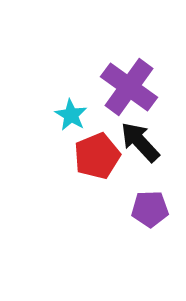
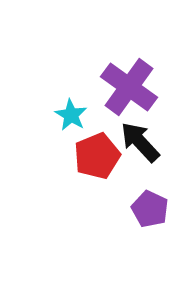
purple pentagon: rotated 27 degrees clockwise
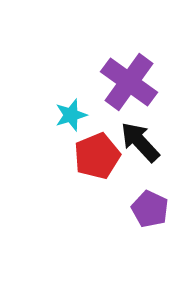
purple cross: moved 5 px up
cyan star: rotated 24 degrees clockwise
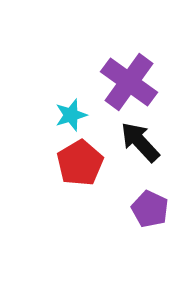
red pentagon: moved 17 px left, 7 px down; rotated 9 degrees counterclockwise
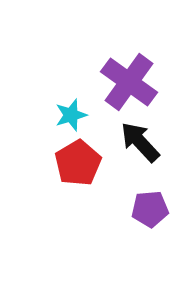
red pentagon: moved 2 px left
purple pentagon: rotated 30 degrees counterclockwise
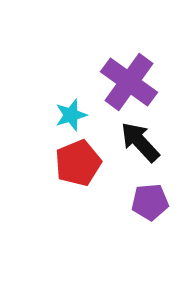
red pentagon: rotated 9 degrees clockwise
purple pentagon: moved 7 px up
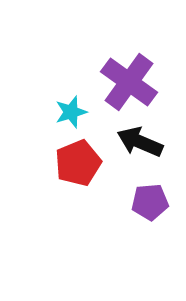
cyan star: moved 3 px up
black arrow: rotated 24 degrees counterclockwise
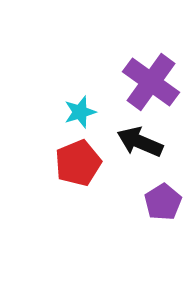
purple cross: moved 22 px right
cyan star: moved 9 px right
purple pentagon: moved 13 px right; rotated 27 degrees counterclockwise
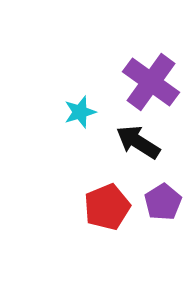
black arrow: moved 2 px left; rotated 9 degrees clockwise
red pentagon: moved 29 px right, 44 px down
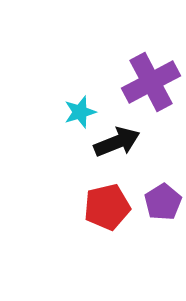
purple cross: rotated 26 degrees clockwise
black arrow: moved 21 px left; rotated 126 degrees clockwise
red pentagon: rotated 9 degrees clockwise
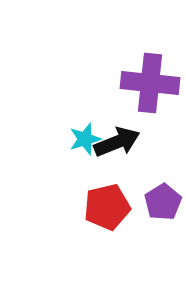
purple cross: moved 1 px left, 1 px down; rotated 34 degrees clockwise
cyan star: moved 5 px right, 27 px down
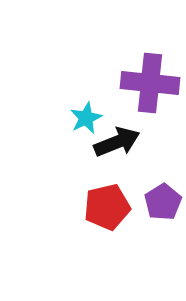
cyan star: moved 1 px right, 21 px up; rotated 8 degrees counterclockwise
